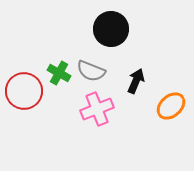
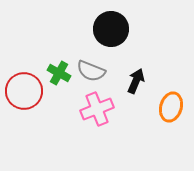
orange ellipse: moved 1 px down; rotated 32 degrees counterclockwise
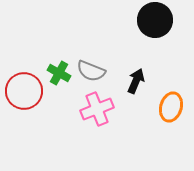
black circle: moved 44 px right, 9 px up
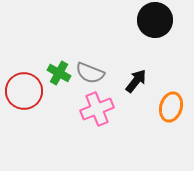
gray semicircle: moved 1 px left, 2 px down
black arrow: rotated 15 degrees clockwise
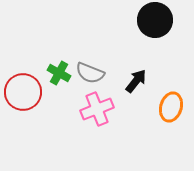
red circle: moved 1 px left, 1 px down
